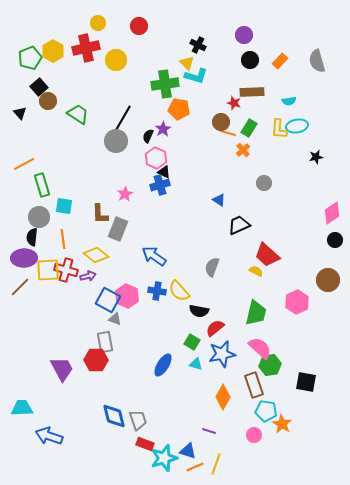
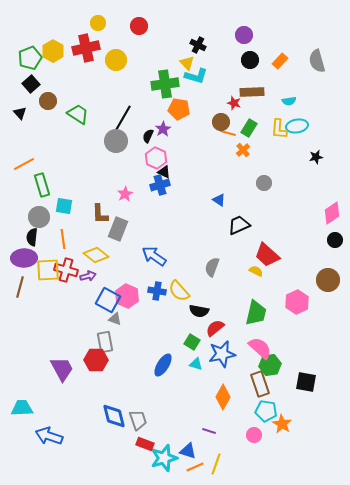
black square at (39, 87): moved 8 px left, 3 px up
brown line at (20, 287): rotated 30 degrees counterclockwise
brown rectangle at (254, 385): moved 6 px right, 1 px up
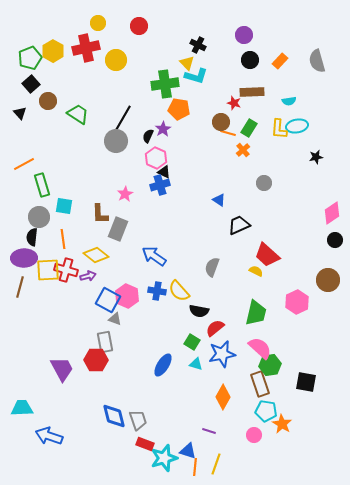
orange line at (195, 467): rotated 60 degrees counterclockwise
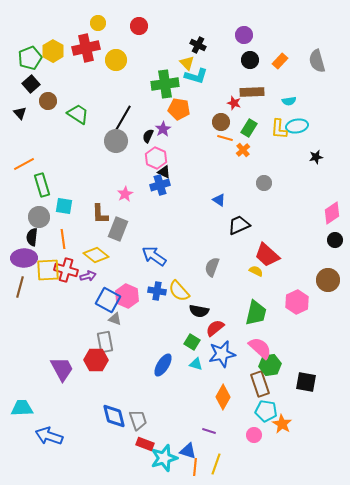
orange line at (228, 133): moved 3 px left, 5 px down
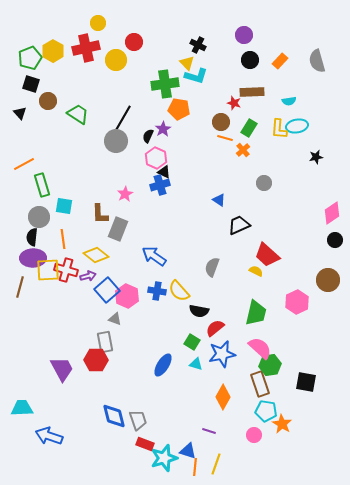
red circle at (139, 26): moved 5 px left, 16 px down
black square at (31, 84): rotated 30 degrees counterclockwise
purple ellipse at (24, 258): moved 9 px right
blue square at (108, 300): moved 1 px left, 10 px up; rotated 20 degrees clockwise
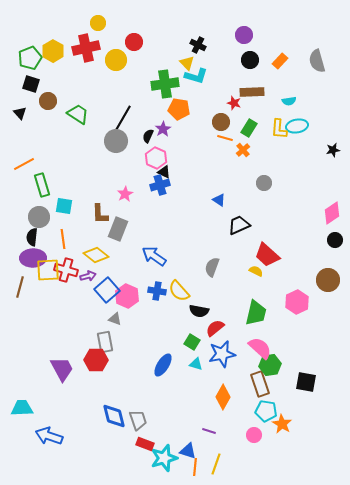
black star at (316, 157): moved 17 px right, 7 px up
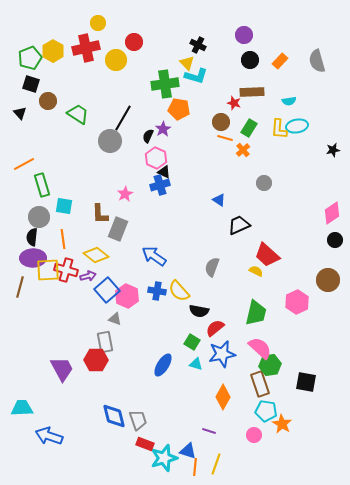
gray circle at (116, 141): moved 6 px left
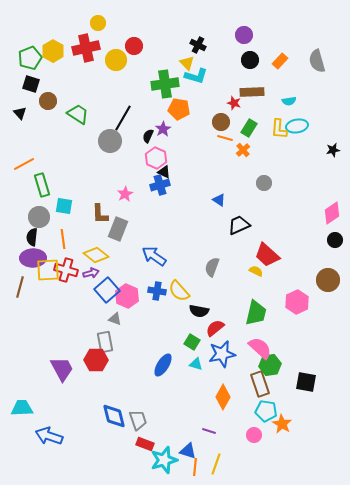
red circle at (134, 42): moved 4 px down
purple arrow at (88, 276): moved 3 px right, 3 px up
cyan star at (164, 458): moved 2 px down
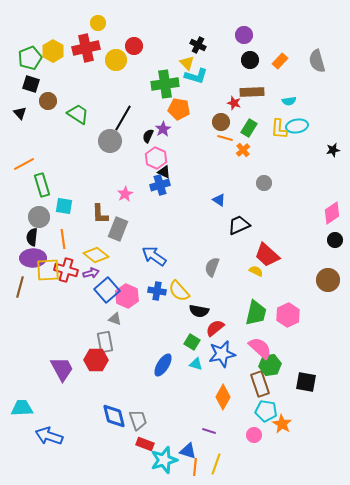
pink hexagon at (297, 302): moved 9 px left, 13 px down
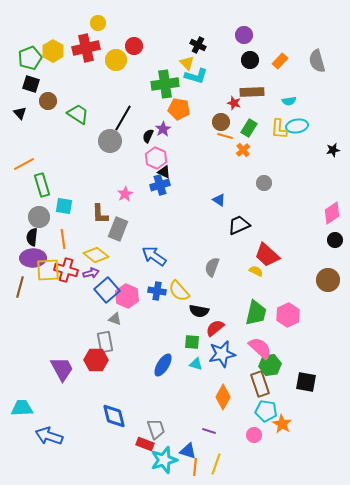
orange line at (225, 138): moved 2 px up
green square at (192, 342): rotated 28 degrees counterclockwise
gray trapezoid at (138, 420): moved 18 px right, 9 px down
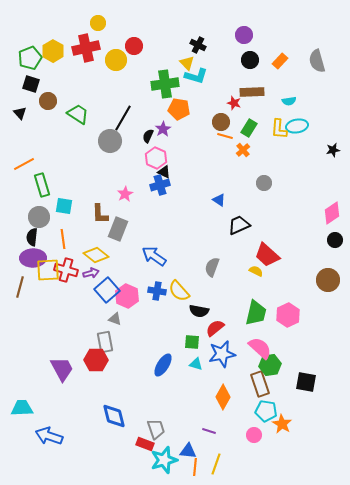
blue triangle at (188, 451): rotated 12 degrees counterclockwise
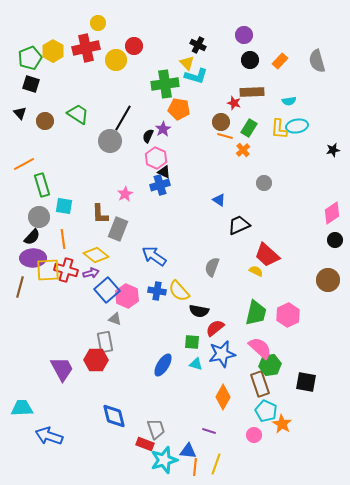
brown circle at (48, 101): moved 3 px left, 20 px down
black semicircle at (32, 237): rotated 144 degrees counterclockwise
cyan pentagon at (266, 411): rotated 15 degrees clockwise
